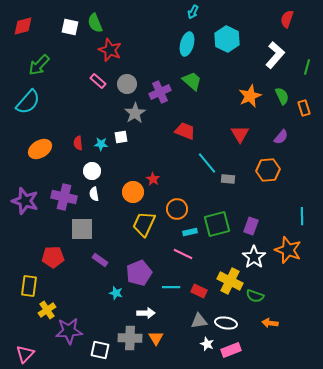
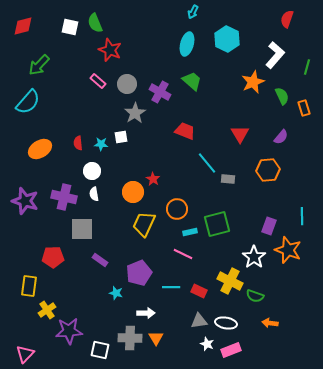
purple cross at (160, 92): rotated 35 degrees counterclockwise
orange star at (250, 96): moved 3 px right, 14 px up
purple rectangle at (251, 226): moved 18 px right
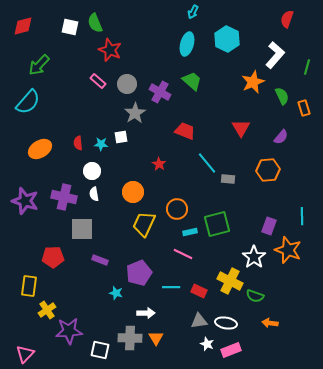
red triangle at (240, 134): moved 1 px right, 6 px up
red star at (153, 179): moved 6 px right, 15 px up
purple rectangle at (100, 260): rotated 14 degrees counterclockwise
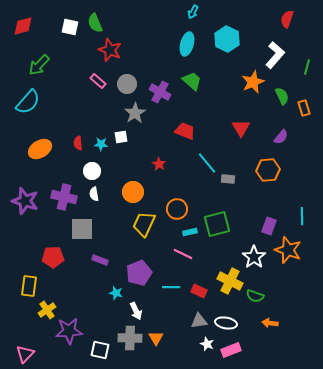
white arrow at (146, 313): moved 10 px left, 2 px up; rotated 66 degrees clockwise
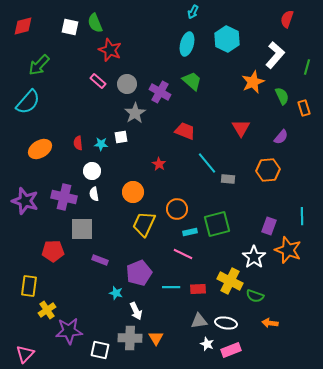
red pentagon at (53, 257): moved 6 px up
red rectangle at (199, 291): moved 1 px left, 2 px up; rotated 28 degrees counterclockwise
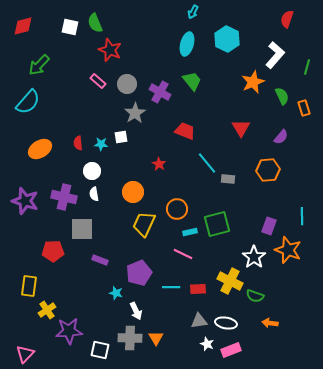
green trapezoid at (192, 81): rotated 10 degrees clockwise
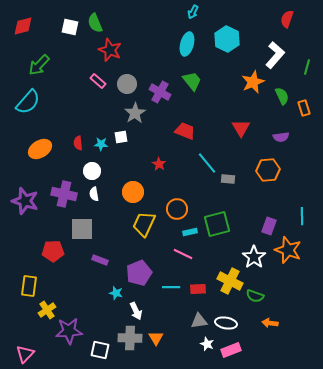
purple semicircle at (281, 137): rotated 42 degrees clockwise
purple cross at (64, 197): moved 3 px up
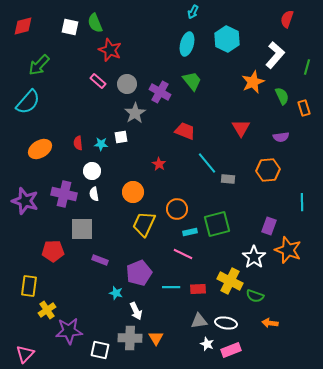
cyan line at (302, 216): moved 14 px up
